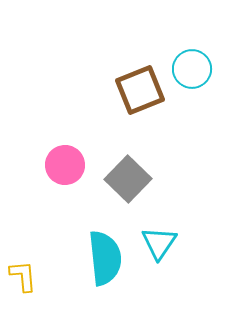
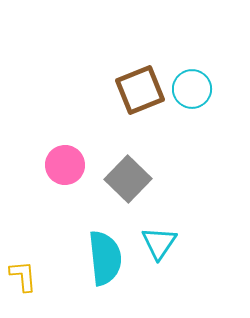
cyan circle: moved 20 px down
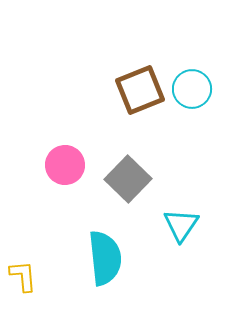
cyan triangle: moved 22 px right, 18 px up
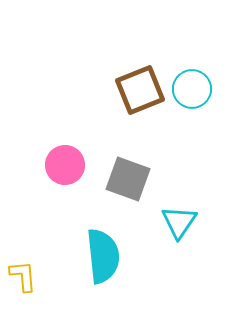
gray square: rotated 24 degrees counterclockwise
cyan triangle: moved 2 px left, 3 px up
cyan semicircle: moved 2 px left, 2 px up
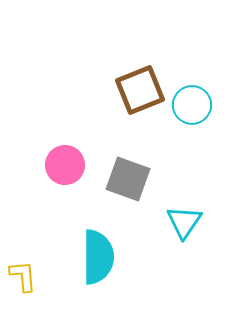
cyan circle: moved 16 px down
cyan triangle: moved 5 px right
cyan semicircle: moved 5 px left, 1 px down; rotated 6 degrees clockwise
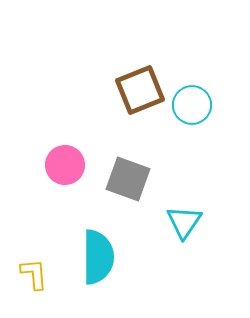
yellow L-shape: moved 11 px right, 2 px up
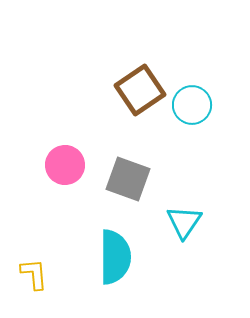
brown square: rotated 12 degrees counterclockwise
cyan semicircle: moved 17 px right
